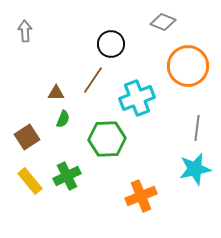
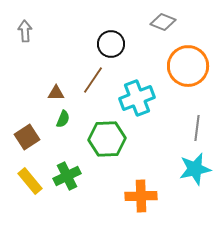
orange cross: rotated 20 degrees clockwise
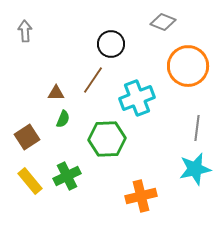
orange cross: rotated 12 degrees counterclockwise
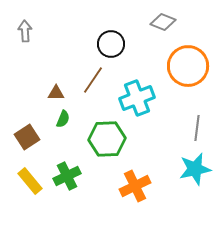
orange cross: moved 6 px left, 10 px up; rotated 12 degrees counterclockwise
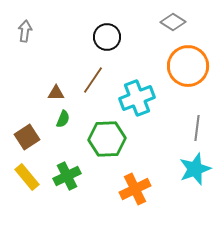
gray diamond: moved 10 px right; rotated 10 degrees clockwise
gray arrow: rotated 10 degrees clockwise
black circle: moved 4 px left, 7 px up
cyan star: rotated 8 degrees counterclockwise
yellow rectangle: moved 3 px left, 4 px up
orange cross: moved 3 px down
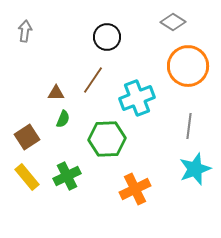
gray line: moved 8 px left, 2 px up
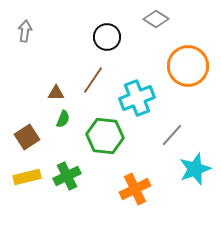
gray diamond: moved 17 px left, 3 px up
gray line: moved 17 px left, 9 px down; rotated 35 degrees clockwise
green hexagon: moved 2 px left, 3 px up; rotated 9 degrees clockwise
yellow rectangle: rotated 64 degrees counterclockwise
